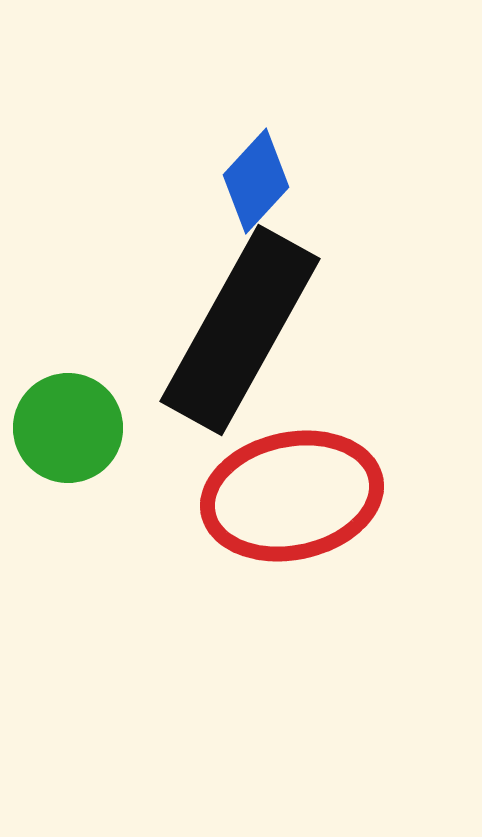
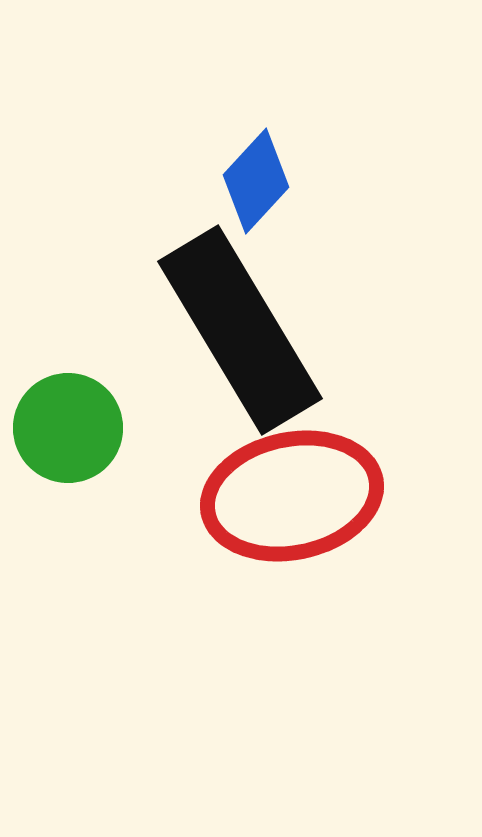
black rectangle: rotated 60 degrees counterclockwise
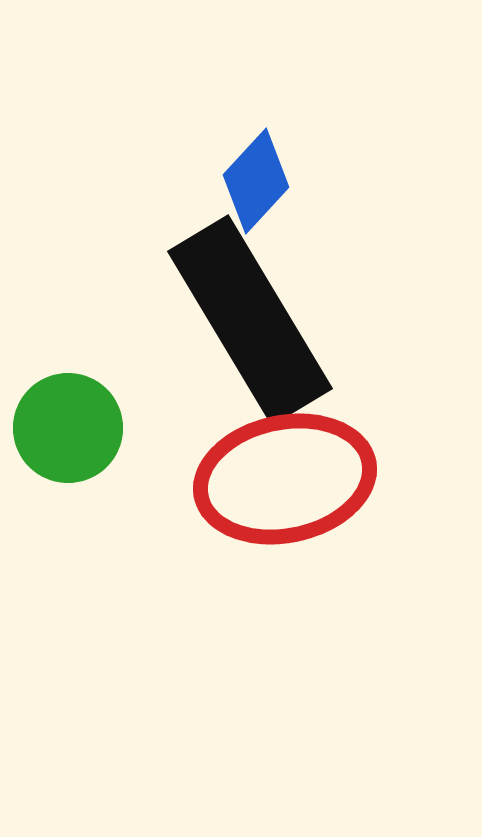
black rectangle: moved 10 px right, 10 px up
red ellipse: moved 7 px left, 17 px up
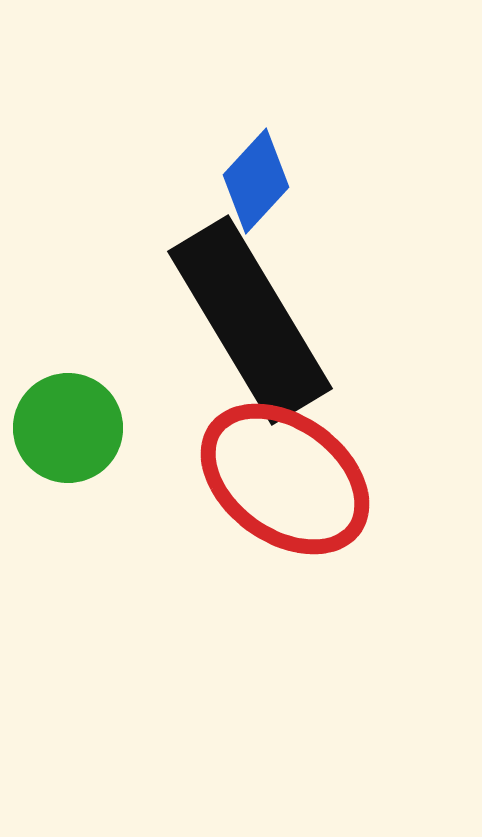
red ellipse: rotated 48 degrees clockwise
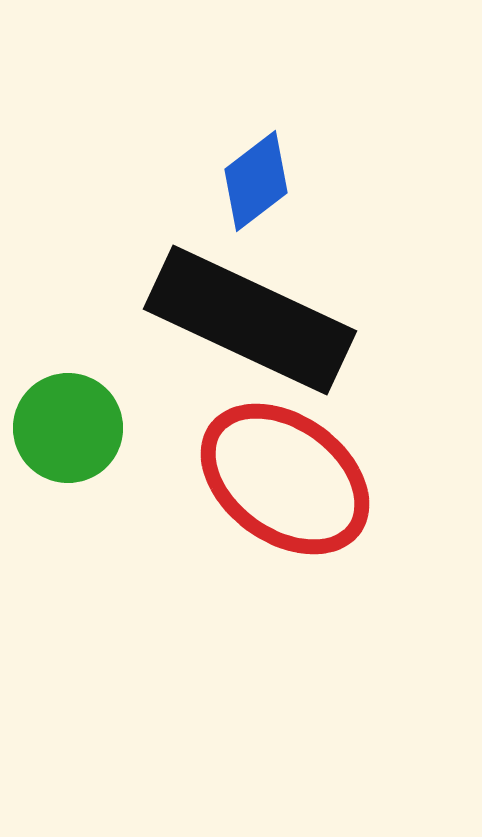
blue diamond: rotated 10 degrees clockwise
black rectangle: rotated 34 degrees counterclockwise
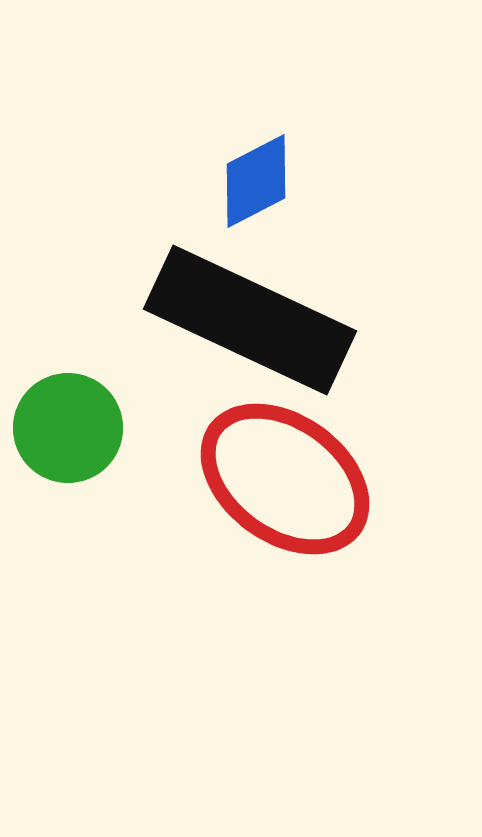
blue diamond: rotated 10 degrees clockwise
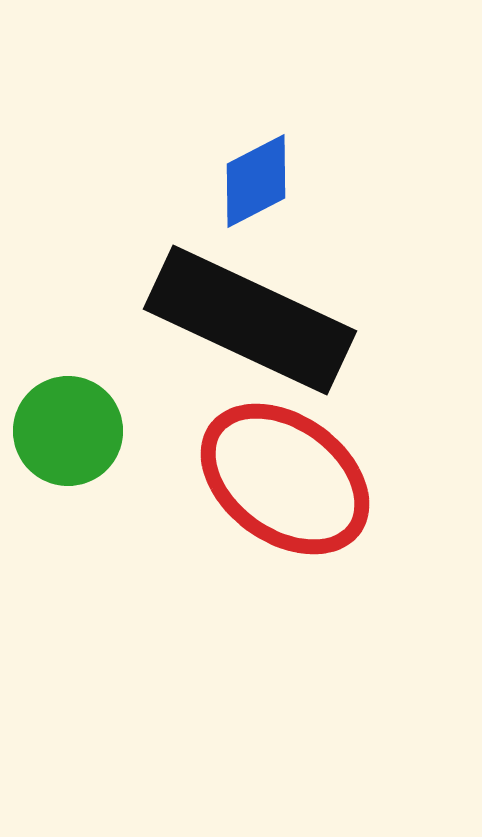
green circle: moved 3 px down
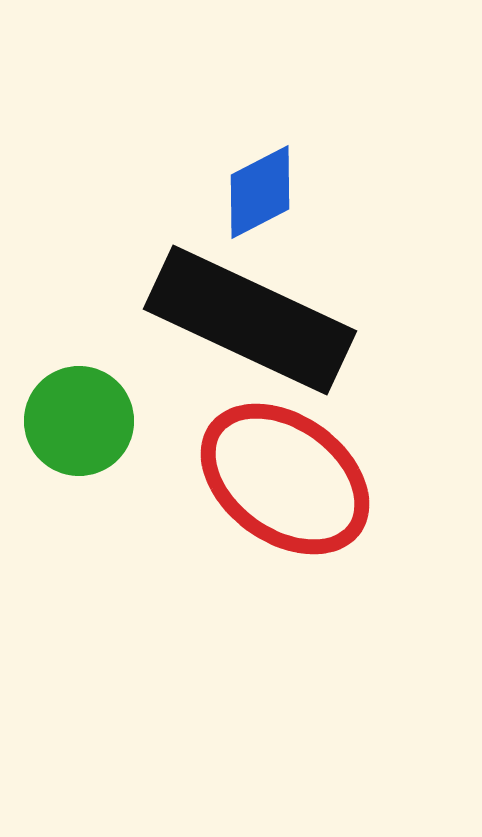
blue diamond: moved 4 px right, 11 px down
green circle: moved 11 px right, 10 px up
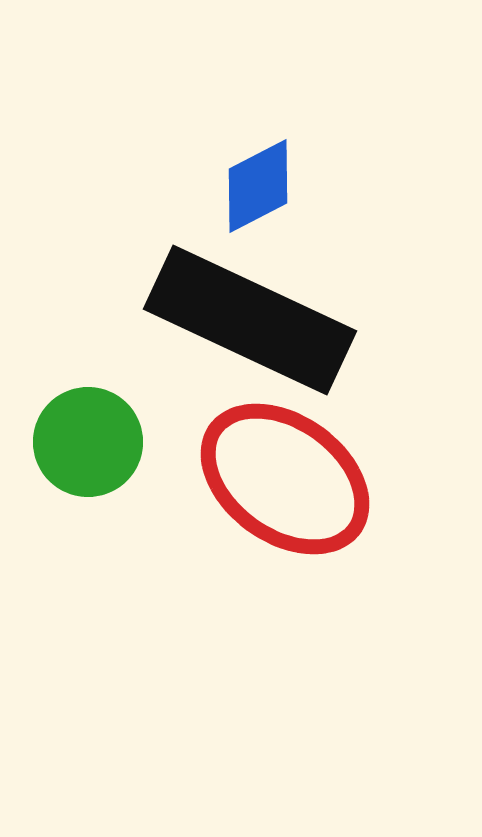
blue diamond: moved 2 px left, 6 px up
green circle: moved 9 px right, 21 px down
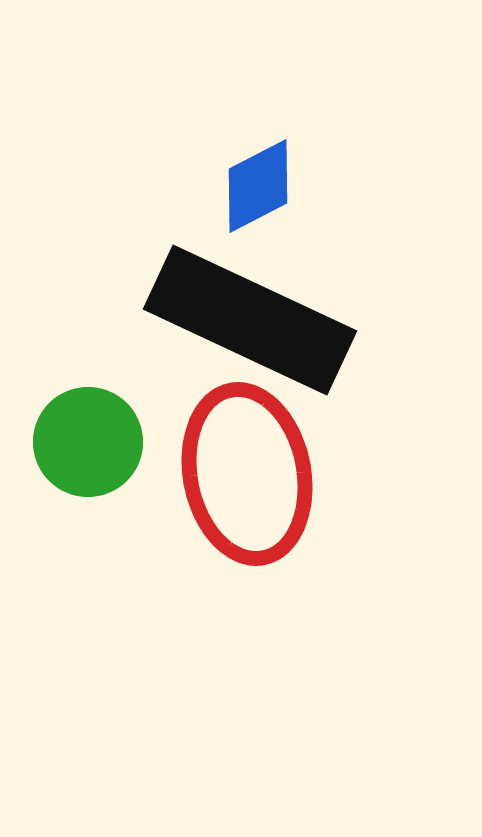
red ellipse: moved 38 px left, 5 px up; rotated 43 degrees clockwise
